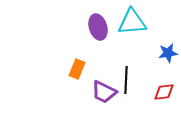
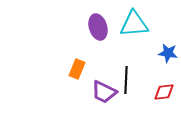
cyan triangle: moved 2 px right, 2 px down
blue star: rotated 18 degrees clockwise
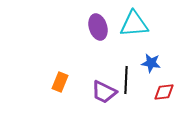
blue star: moved 17 px left, 10 px down
orange rectangle: moved 17 px left, 13 px down
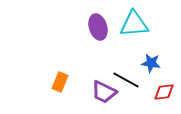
black line: rotated 64 degrees counterclockwise
